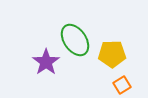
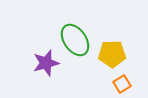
purple star: moved 1 px down; rotated 20 degrees clockwise
orange square: moved 1 px up
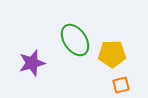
purple star: moved 14 px left
orange square: moved 1 px left, 1 px down; rotated 18 degrees clockwise
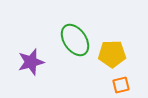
purple star: moved 1 px left, 1 px up
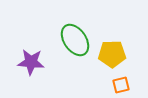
purple star: rotated 20 degrees clockwise
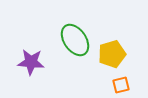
yellow pentagon: rotated 16 degrees counterclockwise
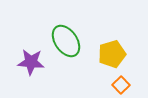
green ellipse: moved 9 px left, 1 px down
orange square: rotated 30 degrees counterclockwise
